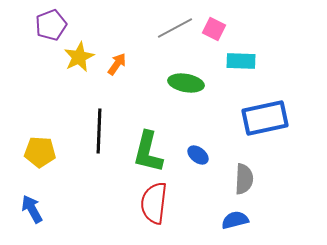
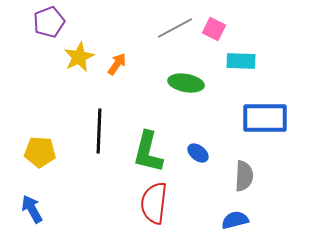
purple pentagon: moved 2 px left, 3 px up
blue rectangle: rotated 12 degrees clockwise
blue ellipse: moved 2 px up
gray semicircle: moved 3 px up
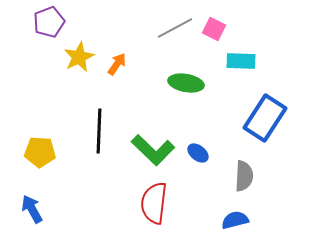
blue rectangle: rotated 57 degrees counterclockwise
green L-shape: moved 5 px right, 2 px up; rotated 60 degrees counterclockwise
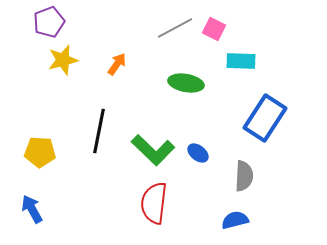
yellow star: moved 16 px left, 3 px down; rotated 12 degrees clockwise
black line: rotated 9 degrees clockwise
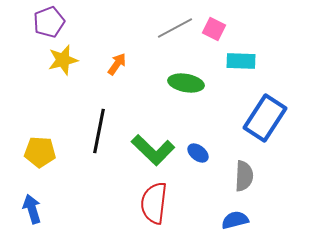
blue arrow: rotated 12 degrees clockwise
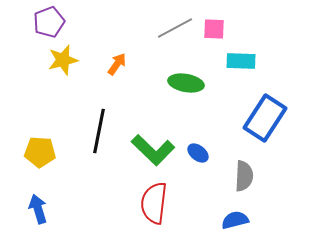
pink square: rotated 25 degrees counterclockwise
blue arrow: moved 6 px right
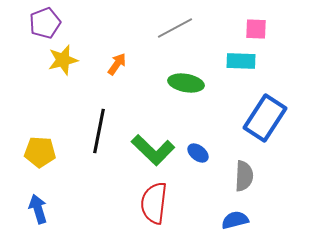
purple pentagon: moved 4 px left, 1 px down
pink square: moved 42 px right
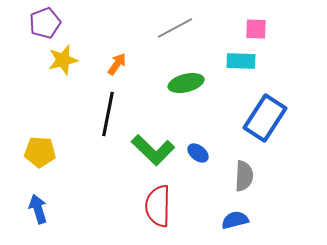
green ellipse: rotated 24 degrees counterclockwise
black line: moved 9 px right, 17 px up
red semicircle: moved 4 px right, 3 px down; rotated 6 degrees counterclockwise
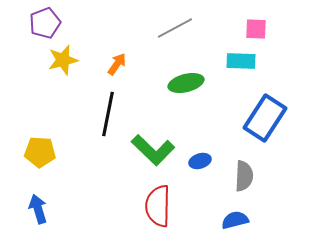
blue ellipse: moved 2 px right, 8 px down; rotated 55 degrees counterclockwise
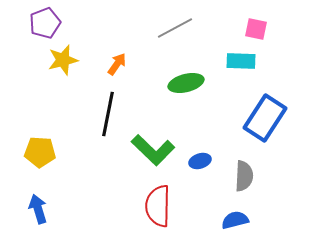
pink square: rotated 10 degrees clockwise
